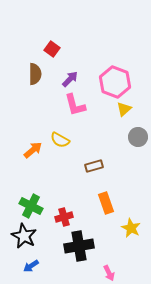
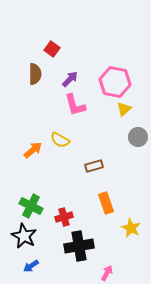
pink hexagon: rotated 8 degrees counterclockwise
pink arrow: moved 2 px left; rotated 126 degrees counterclockwise
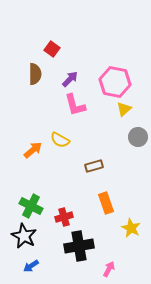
pink arrow: moved 2 px right, 4 px up
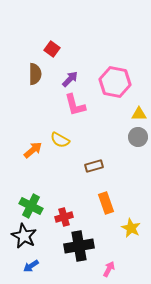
yellow triangle: moved 15 px right, 5 px down; rotated 42 degrees clockwise
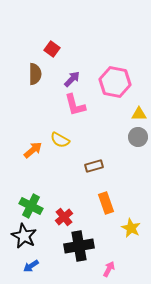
purple arrow: moved 2 px right
red cross: rotated 24 degrees counterclockwise
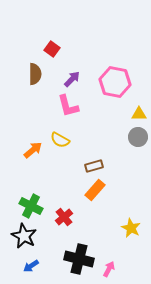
pink L-shape: moved 7 px left, 1 px down
orange rectangle: moved 11 px left, 13 px up; rotated 60 degrees clockwise
black cross: moved 13 px down; rotated 24 degrees clockwise
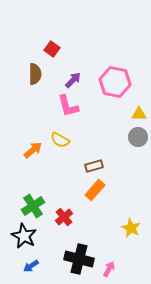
purple arrow: moved 1 px right, 1 px down
green cross: moved 2 px right; rotated 30 degrees clockwise
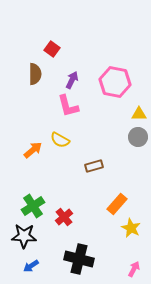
purple arrow: moved 1 px left; rotated 18 degrees counterclockwise
orange rectangle: moved 22 px right, 14 px down
black star: rotated 25 degrees counterclockwise
pink arrow: moved 25 px right
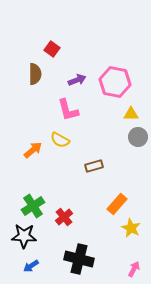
purple arrow: moved 5 px right; rotated 42 degrees clockwise
pink L-shape: moved 4 px down
yellow triangle: moved 8 px left
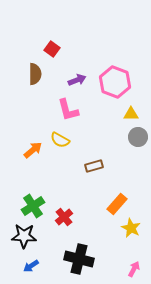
pink hexagon: rotated 8 degrees clockwise
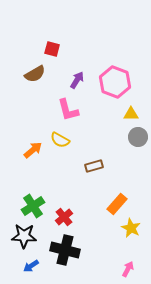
red square: rotated 21 degrees counterclockwise
brown semicircle: rotated 60 degrees clockwise
purple arrow: rotated 36 degrees counterclockwise
black cross: moved 14 px left, 9 px up
pink arrow: moved 6 px left
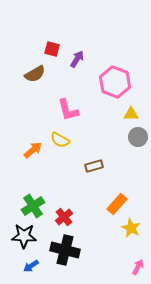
purple arrow: moved 21 px up
pink arrow: moved 10 px right, 2 px up
